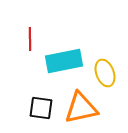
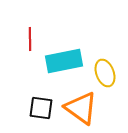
orange triangle: rotated 48 degrees clockwise
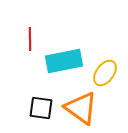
yellow ellipse: rotated 56 degrees clockwise
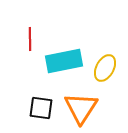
yellow ellipse: moved 5 px up; rotated 8 degrees counterclockwise
orange triangle: rotated 27 degrees clockwise
